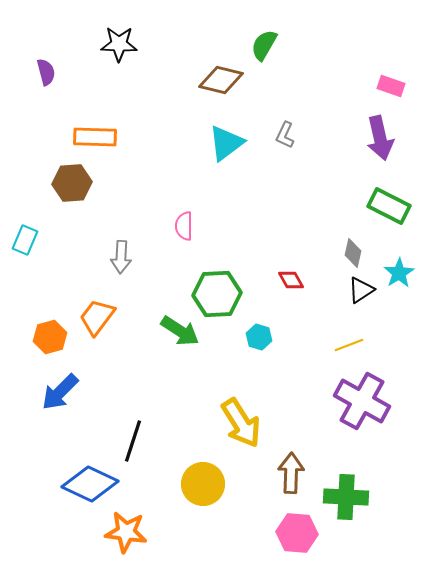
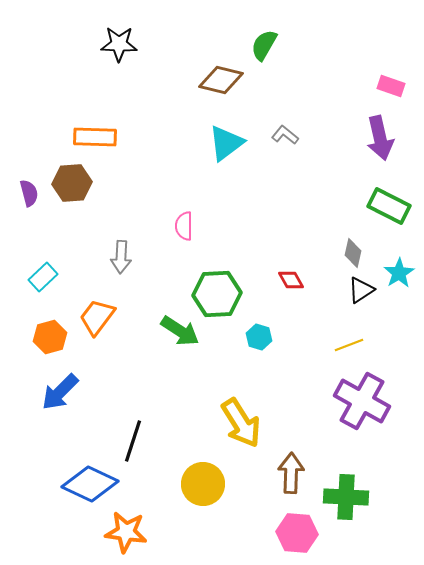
purple semicircle: moved 17 px left, 121 px down
gray L-shape: rotated 104 degrees clockwise
cyan rectangle: moved 18 px right, 37 px down; rotated 24 degrees clockwise
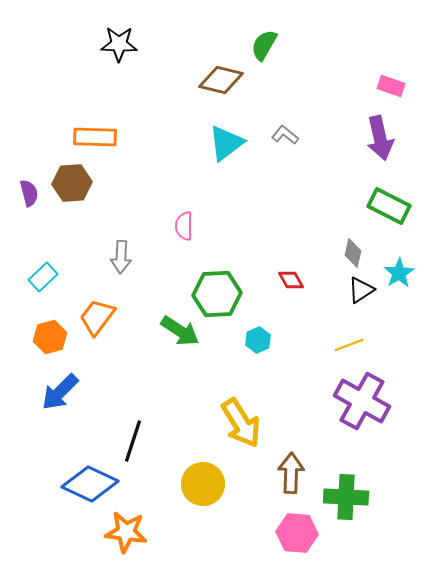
cyan hexagon: moved 1 px left, 3 px down; rotated 20 degrees clockwise
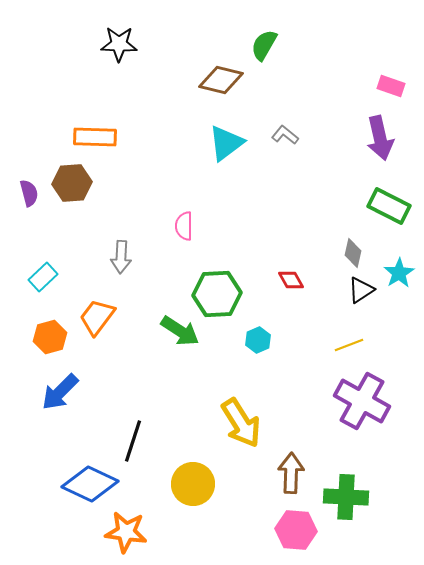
yellow circle: moved 10 px left
pink hexagon: moved 1 px left, 3 px up
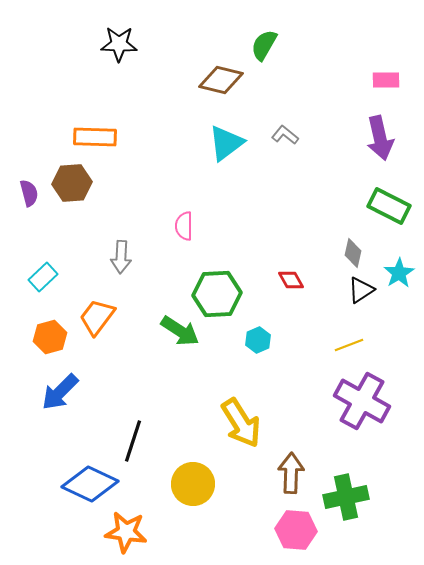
pink rectangle: moved 5 px left, 6 px up; rotated 20 degrees counterclockwise
green cross: rotated 15 degrees counterclockwise
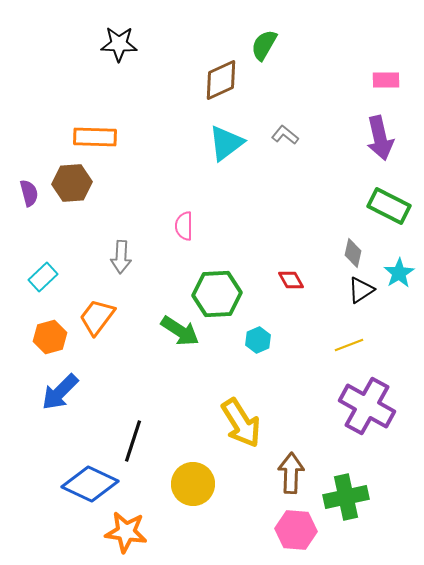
brown diamond: rotated 39 degrees counterclockwise
purple cross: moved 5 px right, 5 px down
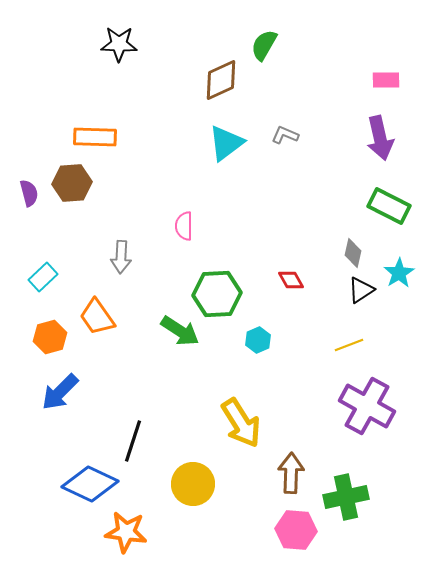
gray L-shape: rotated 16 degrees counterclockwise
orange trapezoid: rotated 72 degrees counterclockwise
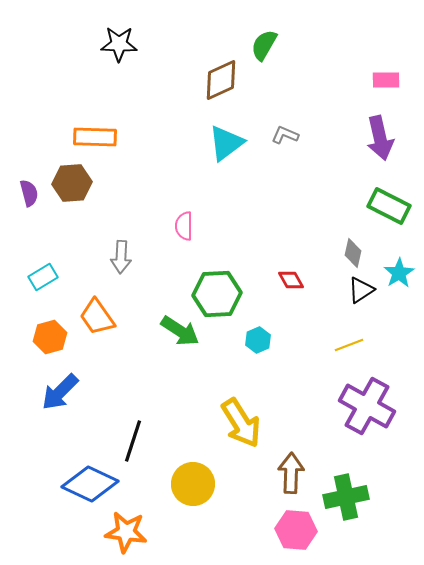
cyan rectangle: rotated 12 degrees clockwise
